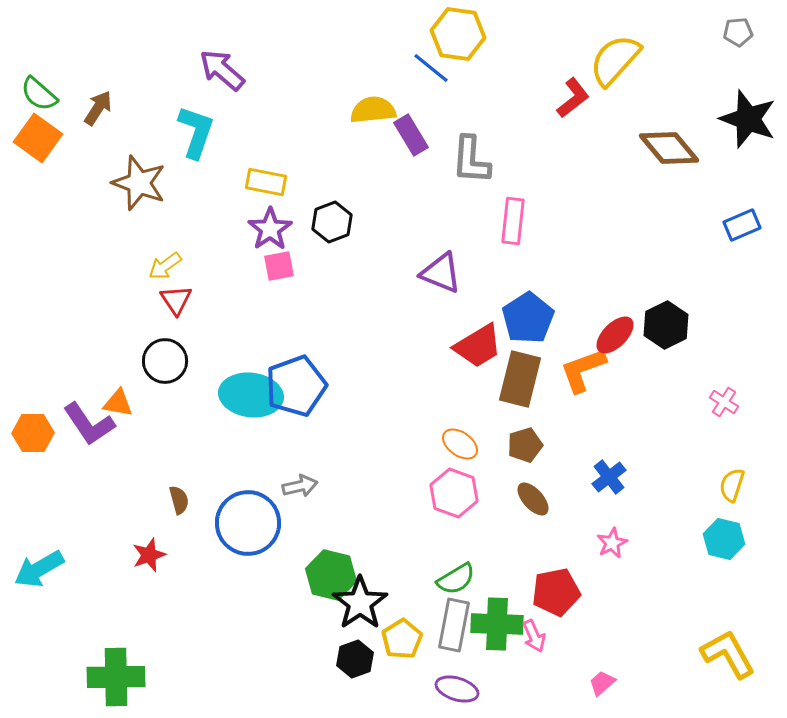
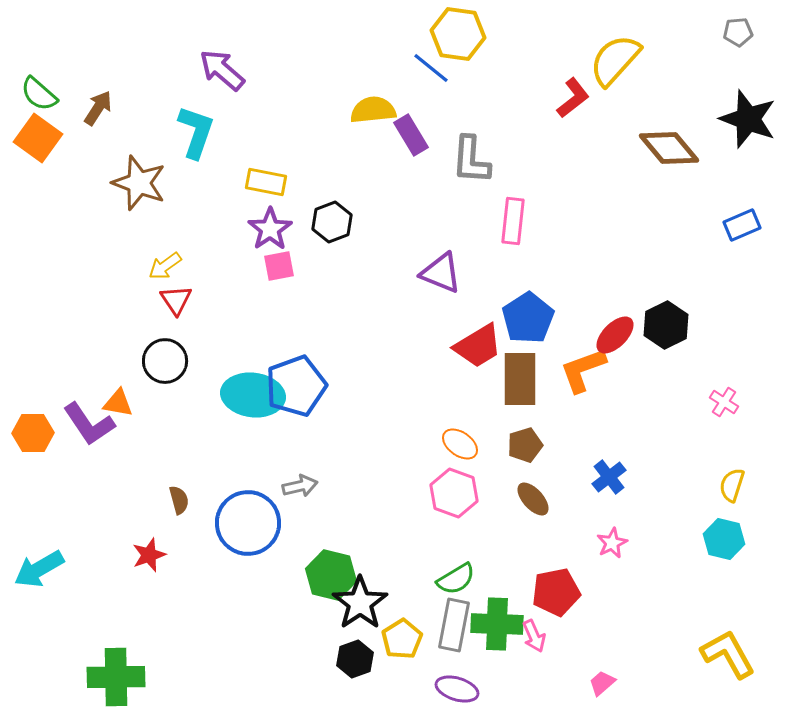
brown rectangle at (520, 379): rotated 14 degrees counterclockwise
cyan ellipse at (251, 395): moved 2 px right
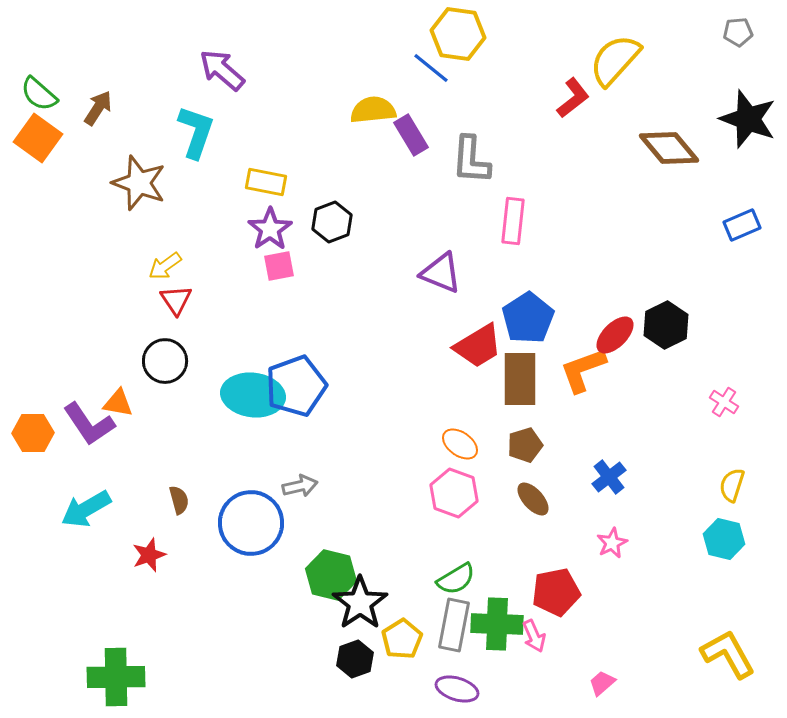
blue circle at (248, 523): moved 3 px right
cyan arrow at (39, 569): moved 47 px right, 60 px up
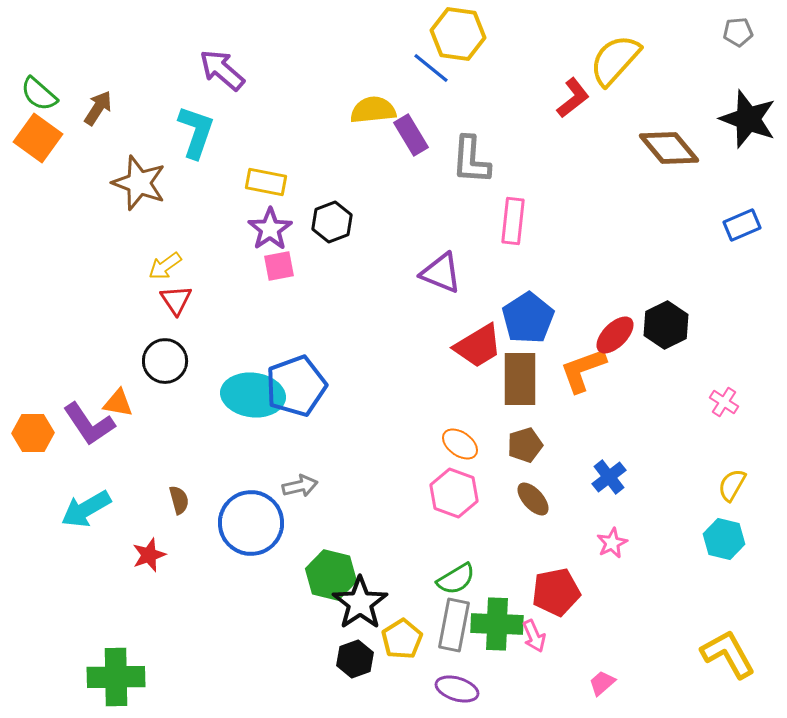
yellow semicircle at (732, 485): rotated 12 degrees clockwise
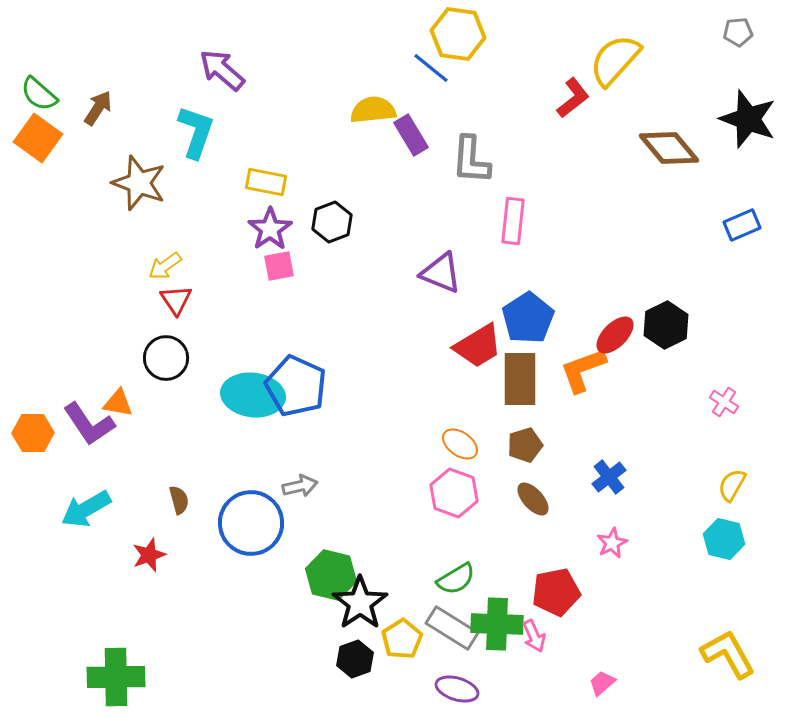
black circle at (165, 361): moved 1 px right, 3 px up
blue pentagon at (296, 386): rotated 28 degrees counterclockwise
gray rectangle at (454, 625): moved 2 px left, 3 px down; rotated 69 degrees counterclockwise
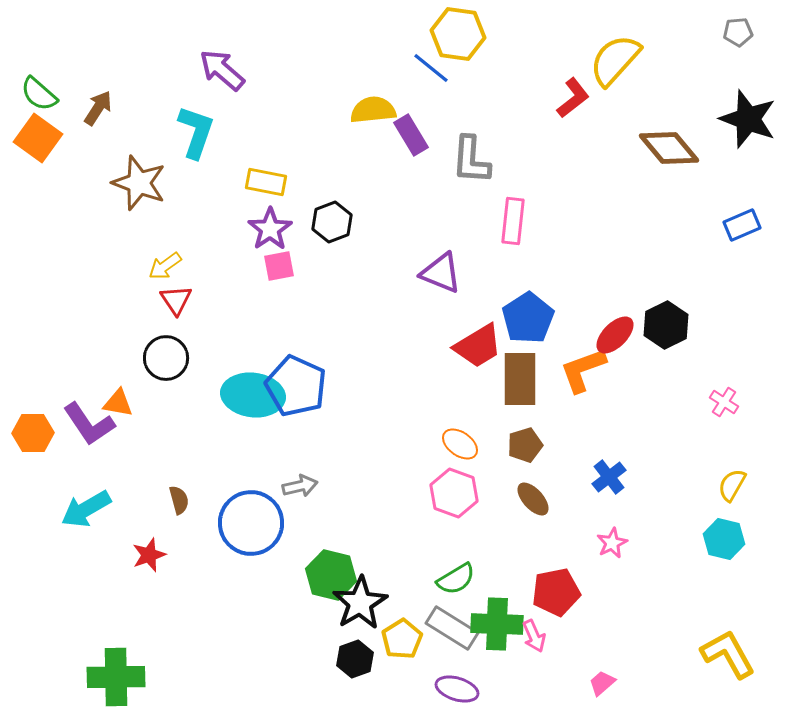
black star at (360, 603): rotated 4 degrees clockwise
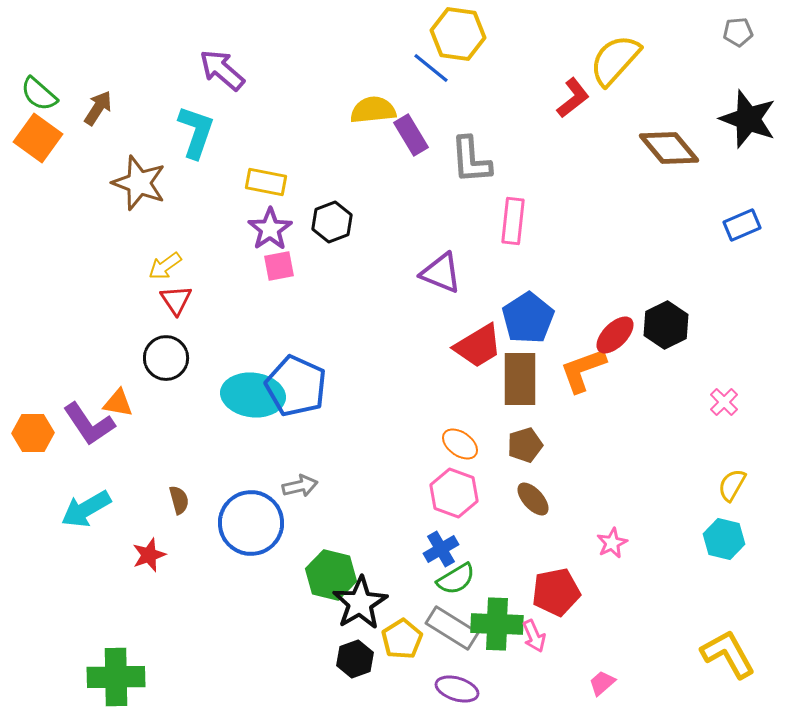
gray L-shape at (471, 160): rotated 8 degrees counterclockwise
pink cross at (724, 402): rotated 12 degrees clockwise
blue cross at (609, 477): moved 168 px left, 72 px down; rotated 8 degrees clockwise
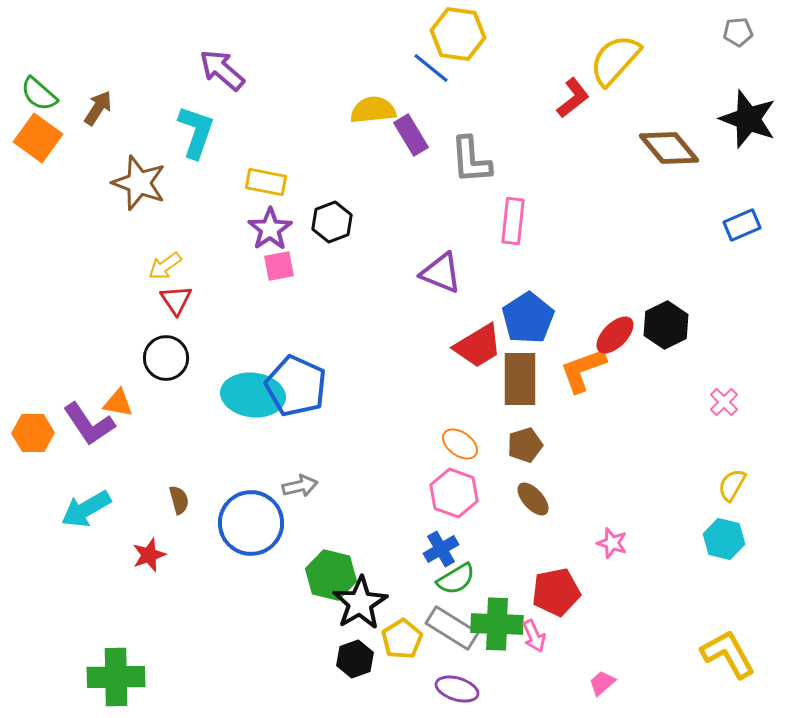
pink star at (612, 543): rotated 28 degrees counterclockwise
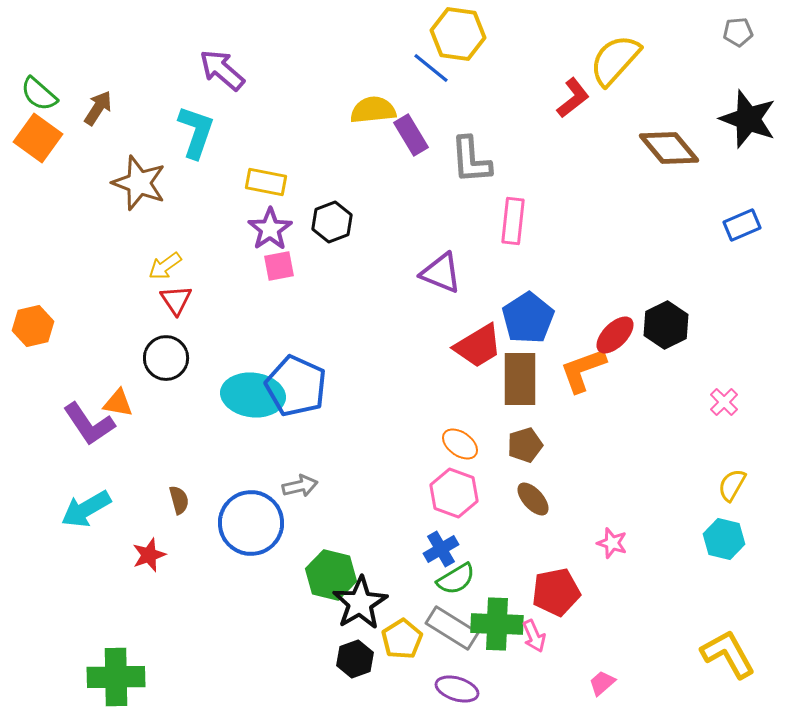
orange hexagon at (33, 433): moved 107 px up; rotated 12 degrees counterclockwise
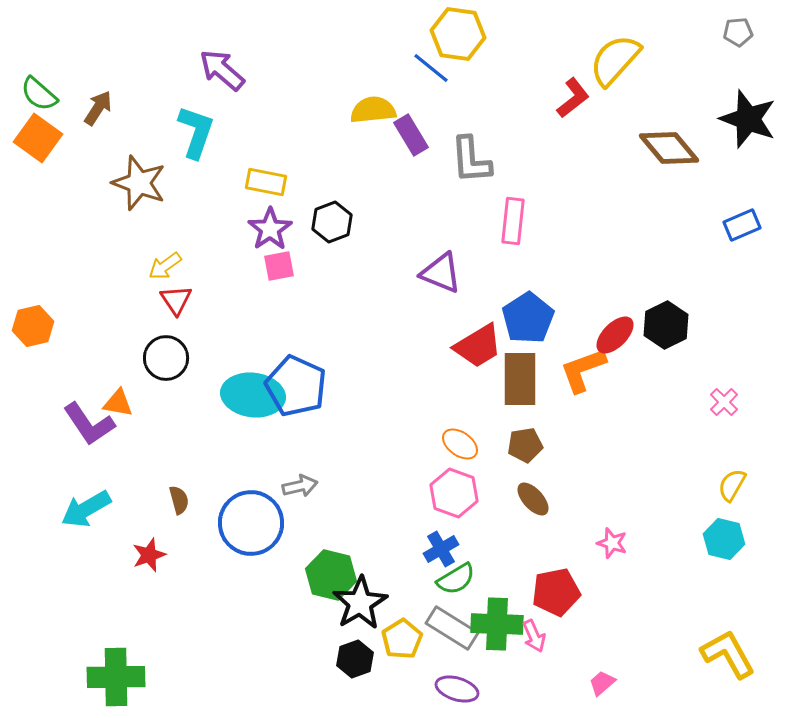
brown pentagon at (525, 445): rotated 8 degrees clockwise
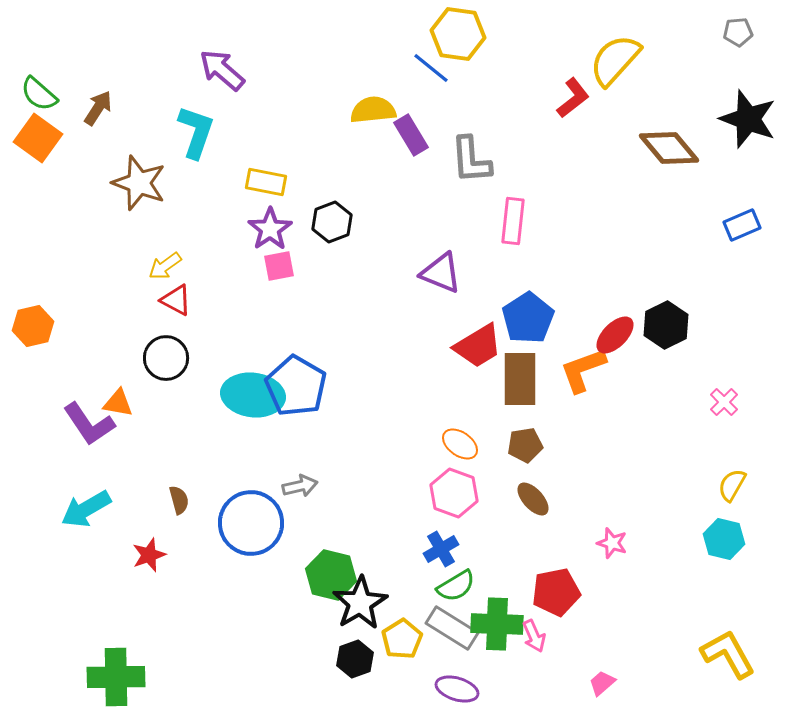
red triangle at (176, 300): rotated 28 degrees counterclockwise
blue pentagon at (296, 386): rotated 6 degrees clockwise
green semicircle at (456, 579): moved 7 px down
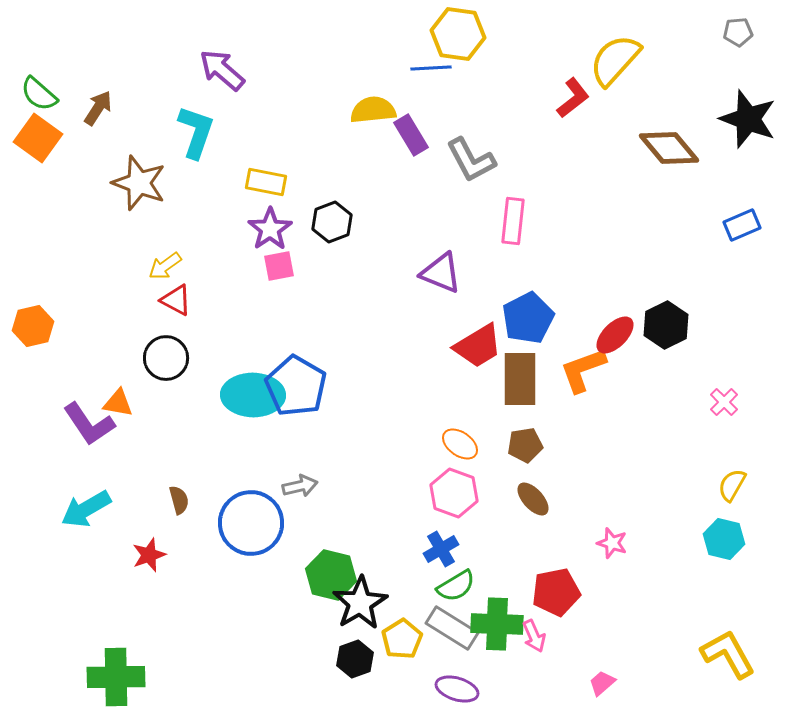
blue line at (431, 68): rotated 42 degrees counterclockwise
gray L-shape at (471, 160): rotated 24 degrees counterclockwise
blue pentagon at (528, 318): rotated 6 degrees clockwise
cyan ellipse at (253, 395): rotated 6 degrees counterclockwise
